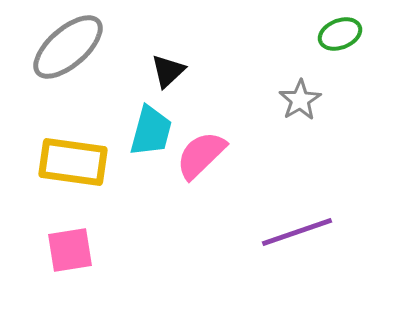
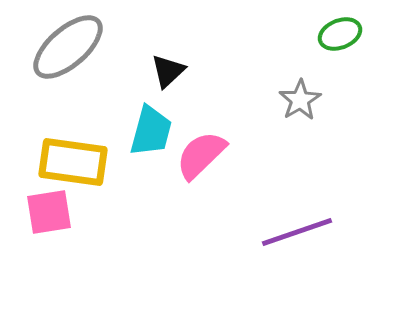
pink square: moved 21 px left, 38 px up
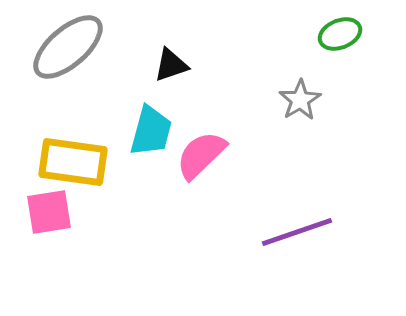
black triangle: moved 3 px right, 6 px up; rotated 24 degrees clockwise
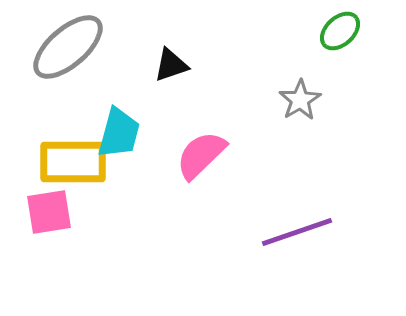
green ellipse: moved 3 px up; rotated 21 degrees counterclockwise
cyan trapezoid: moved 32 px left, 2 px down
yellow rectangle: rotated 8 degrees counterclockwise
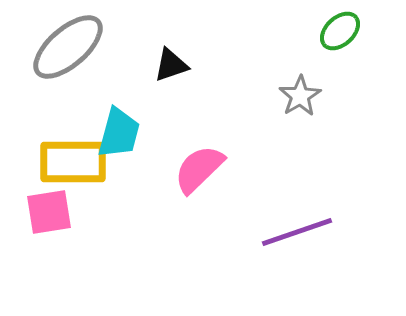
gray star: moved 4 px up
pink semicircle: moved 2 px left, 14 px down
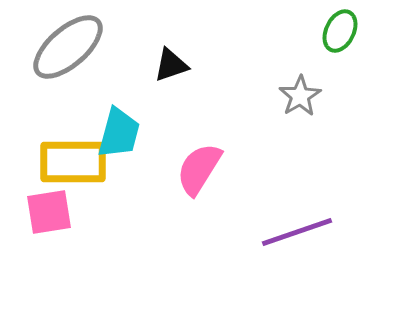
green ellipse: rotated 21 degrees counterclockwise
pink semicircle: rotated 14 degrees counterclockwise
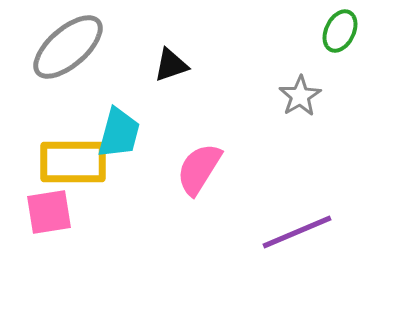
purple line: rotated 4 degrees counterclockwise
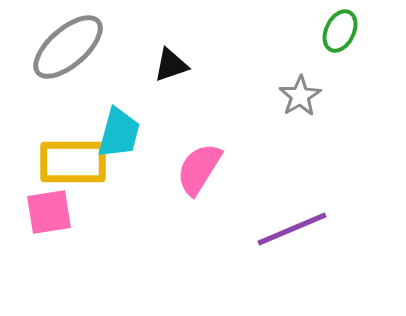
purple line: moved 5 px left, 3 px up
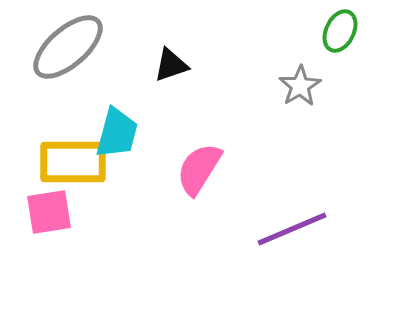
gray star: moved 10 px up
cyan trapezoid: moved 2 px left
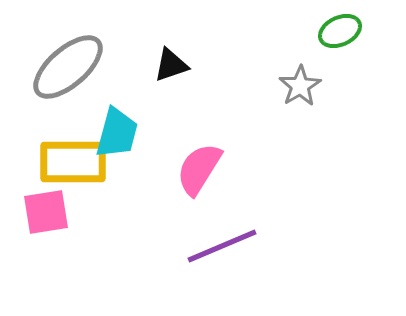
green ellipse: rotated 39 degrees clockwise
gray ellipse: moved 20 px down
pink square: moved 3 px left
purple line: moved 70 px left, 17 px down
